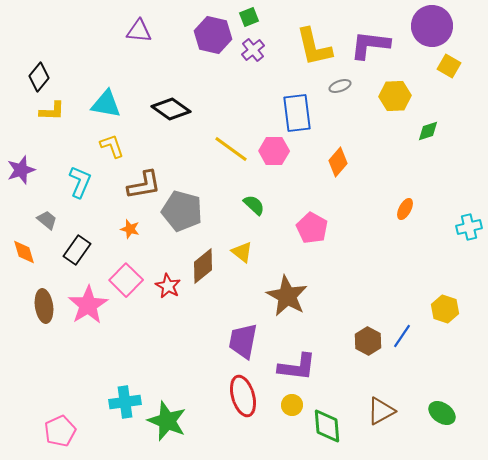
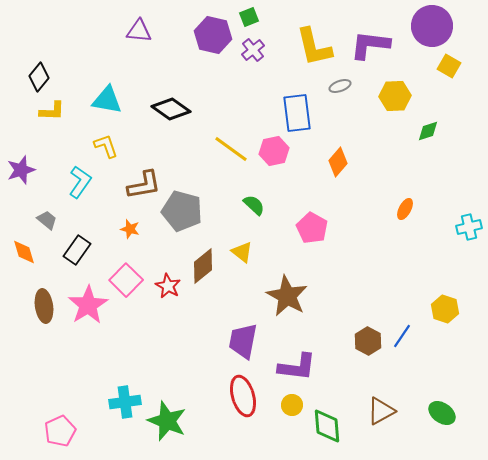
cyan triangle at (106, 104): moved 1 px right, 4 px up
yellow L-shape at (112, 146): moved 6 px left
pink hexagon at (274, 151): rotated 12 degrees counterclockwise
cyan L-shape at (80, 182): rotated 12 degrees clockwise
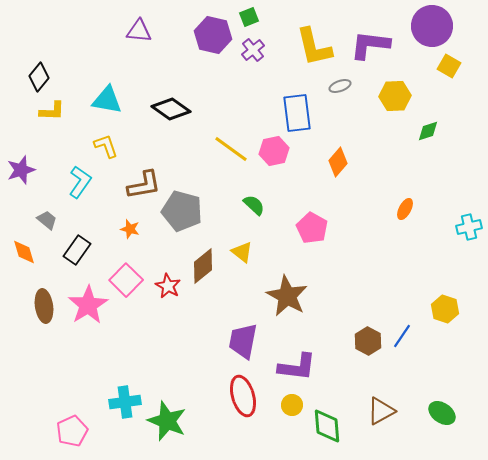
pink pentagon at (60, 431): moved 12 px right
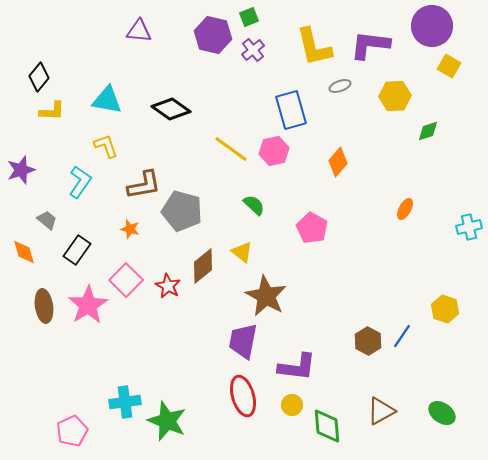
blue rectangle at (297, 113): moved 6 px left, 3 px up; rotated 9 degrees counterclockwise
brown star at (287, 296): moved 21 px left
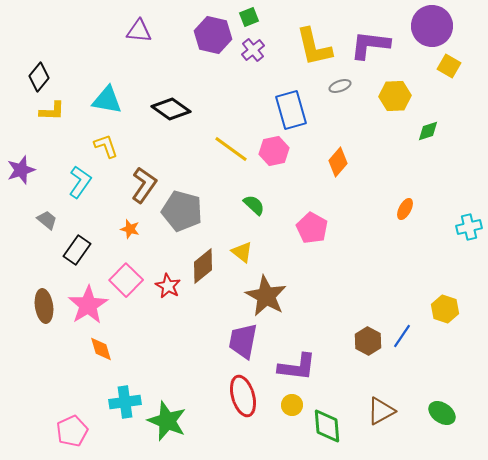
brown L-shape at (144, 185): rotated 45 degrees counterclockwise
orange diamond at (24, 252): moved 77 px right, 97 px down
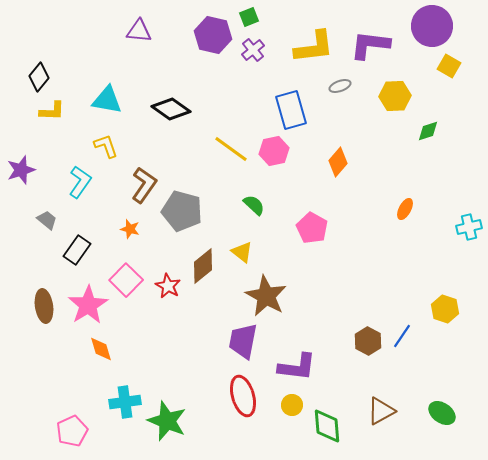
yellow L-shape at (314, 47): rotated 84 degrees counterclockwise
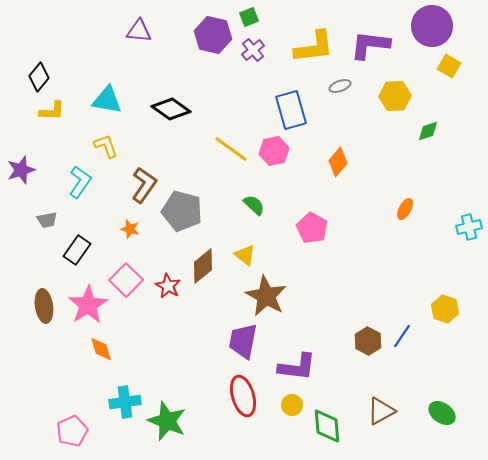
gray trapezoid at (47, 220): rotated 130 degrees clockwise
yellow triangle at (242, 252): moved 3 px right, 3 px down
